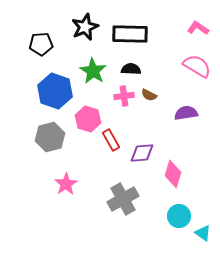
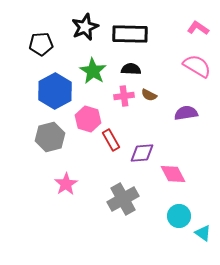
blue hexagon: rotated 12 degrees clockwise
pink diamond: rotated 44 degrees counterclockwise
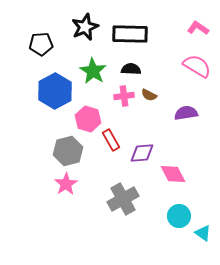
gray hexagon: moved 18 px right, 14 px down
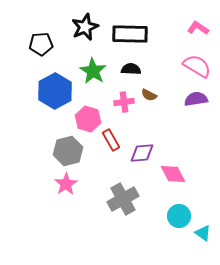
pink cross: moved 6 px down
purple semicircle: moved 10 px right, 14 px up
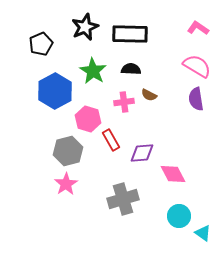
black pentagon: rotated 20 degrees counterclockwise
purple semicircle: rotated 90 degrees counterclockwise
gray cross: rotated 12 degrees clockwise
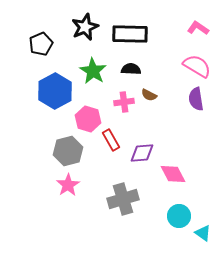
pink star: moved 2 px right, 1 px down
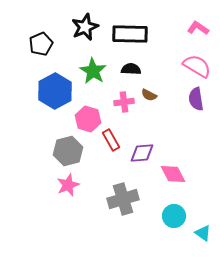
pink star: rotated 10 degrees clockwise
cyan circle: moved 5 px left
